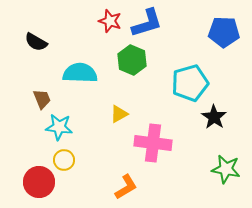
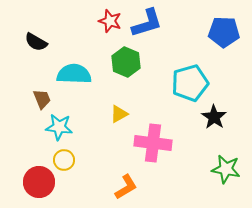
green hexagon: moved 6 px left, 2 px down
cyan semicircle: moved 6 px left, 1 px down
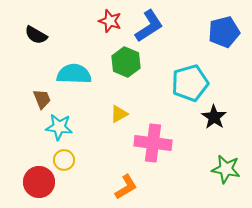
blue L-shape: moved 2 px right, 3 px down; rotated 16 degrees counterclockwise
blue pentagon: rotated 16 degrees counterclockwise
black semicircle: moved 7 px up
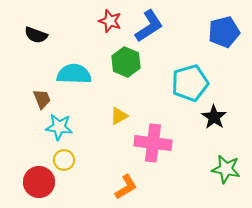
black semicircle: rotated 10 degrees counterclockwise
yellow triangle: moved 2 px down
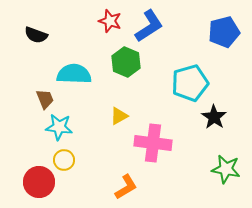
brown trapezoid: moved 3 px right
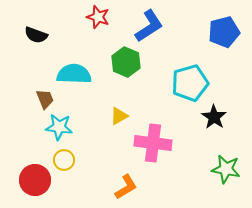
red star: moved 12 px left, 4 px up
red circle: moved 4 px left, 2 px up
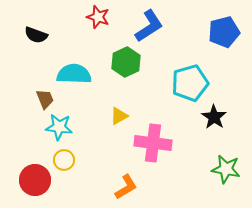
green hexagon: rotated 12 degrees clockwise
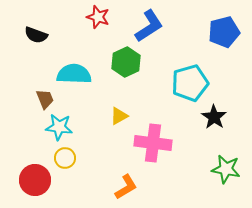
yellow circle: moved 1 px right, 2 px up
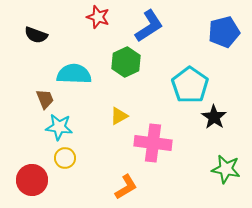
cyan pentagon: moved 2 px down; rotated 21 degrees counterclockwise
red circle: moved 3 px left
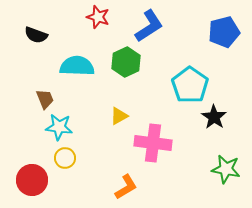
cyan semicircle: moved 3 px right, 8 px up
